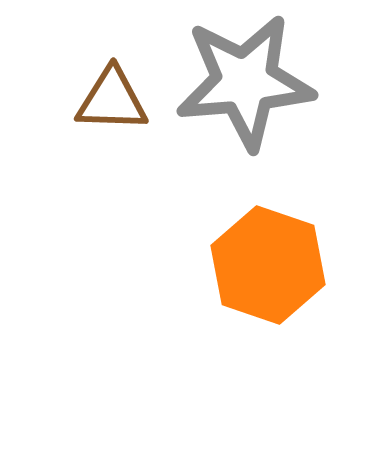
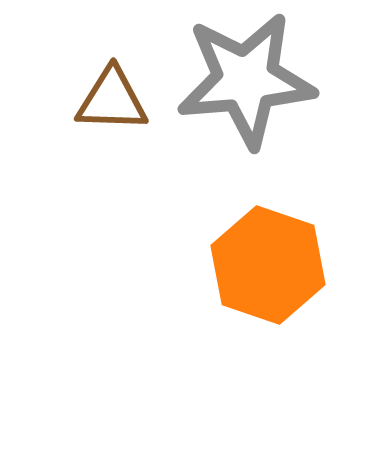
gray star: moved 1 px right, 2 px up
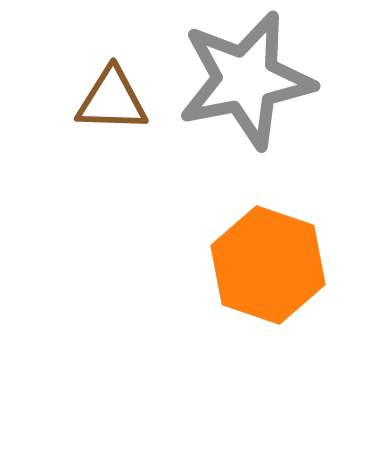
gray star: rotated 6 degrees counterclockwise
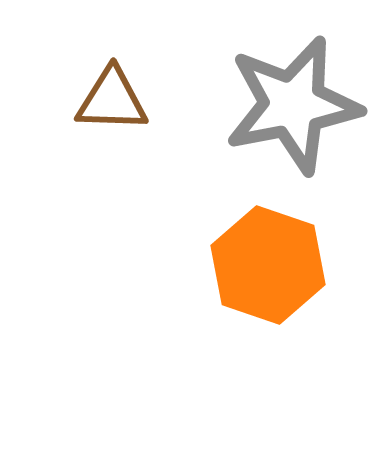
gray star: moved 47 px right, 25 px down
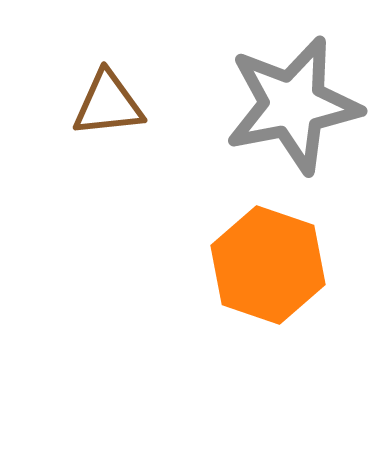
brown triangle: moved 4 px left, 4 px down; rotated 8 degrees counterclockwise
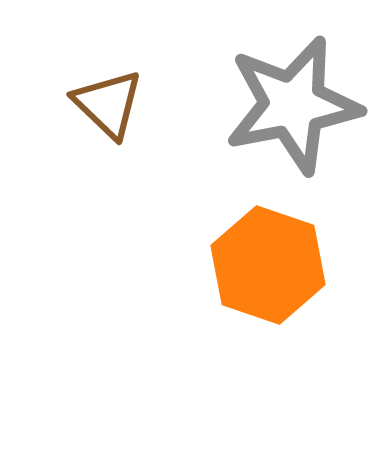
brown triangle: rotated 50 degrees clockwise
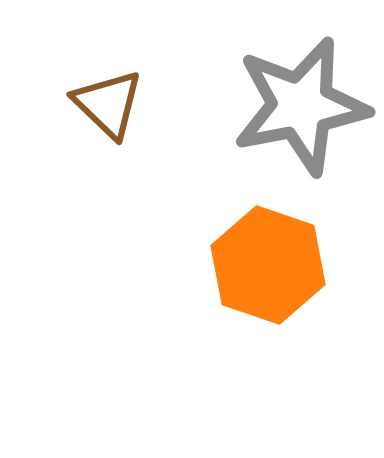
gray star: moved 8 px right, 1 px down
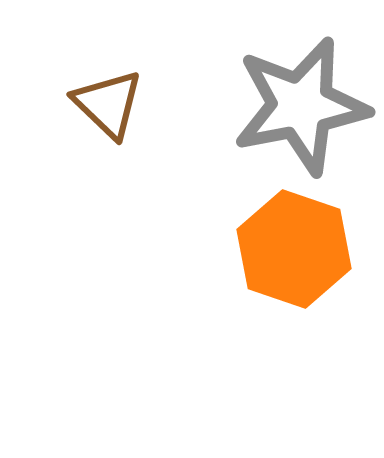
orange hexagon: moved 26 px right, 16 px up
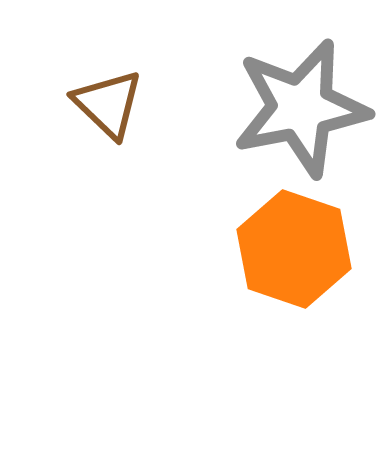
gray star: moved 2 px down
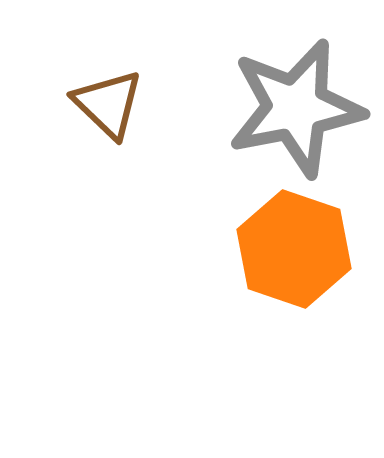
gray star: moved 5 px left
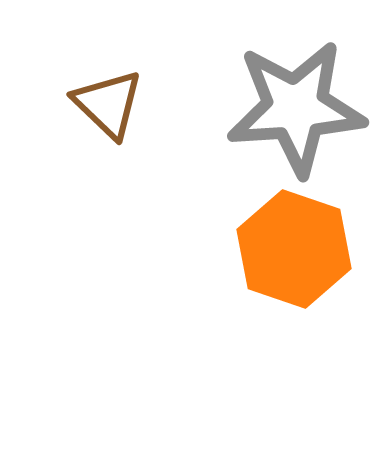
gray star: rotated 7 degrees clockwise
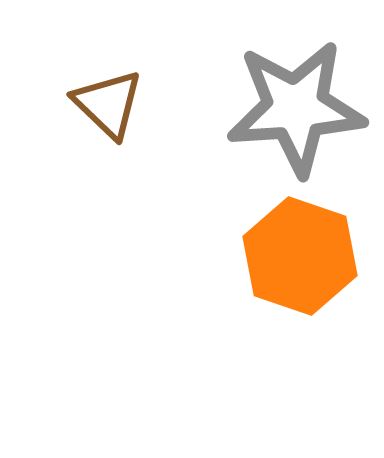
orange hexagon: moved 6 px right, 7 px down
